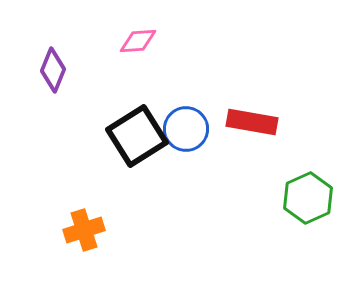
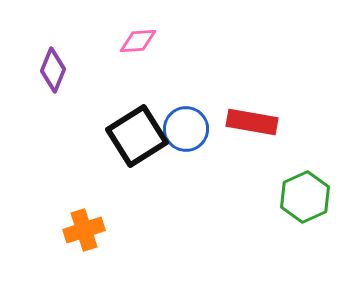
green hexagon: moved 3 px left, 1 px up
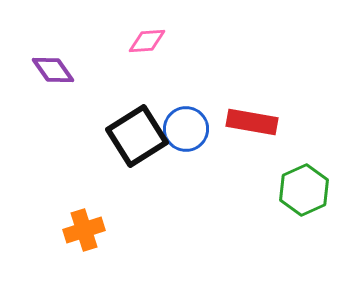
pink diamond: moved 9 px right
purple diamond: rotated 57 degrees counterclockwise
green hexagon: moved 1 px left, 7 px up
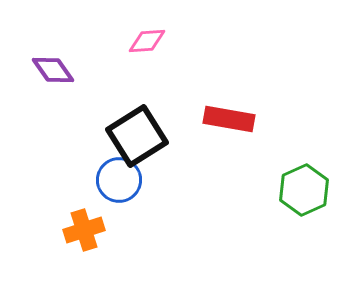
red rectangle: moved 23 px left, 3 px up
blue circle: moved 67 px left, 51 px down
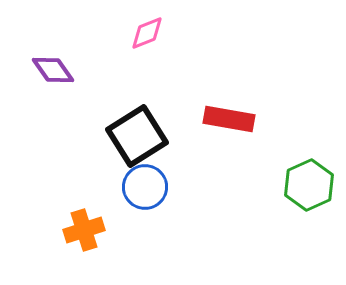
pink diamond: moved 8 px up; rotated 18 degrees counterclockwise
blue circle: moved 26 px right, 7 px down
green hexagon: moved 5 px right, 5 px up
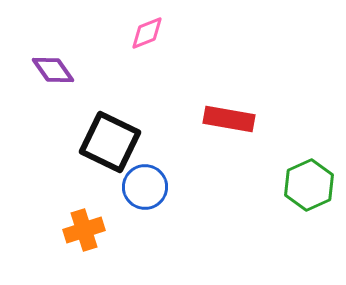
black square: moved 27 px left, 6 px down; rotated 32 degrees counterclockwise
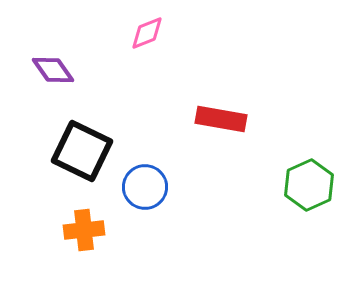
red rectangle: moved 8 px left
black square: moved 28 px left, 9 px down
orange cross: rotated 12 degrees clockwise
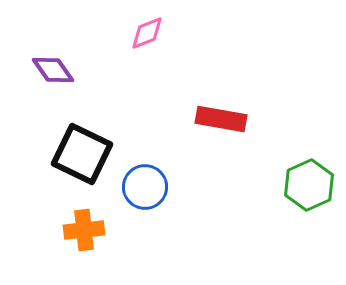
black square: moved 3 px down
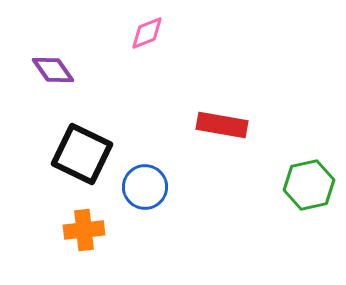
red rectangle: moved 1 px right, 6 px down
green hexagon: rotated 12 degrees clockwise
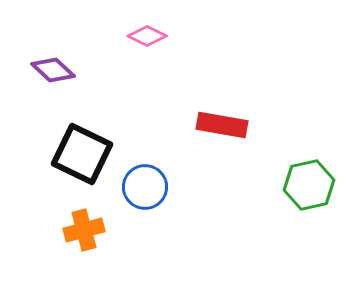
pink diamond: moved 3 px down; rotated 48 degrees clockwise
purple diamond: rotated 12 degrees counterclockwise
orange cross: rotated 9 degrees counterclockwise
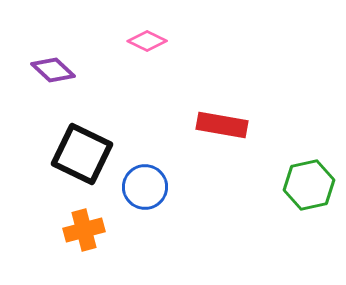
pink diamond: moved 5 px down
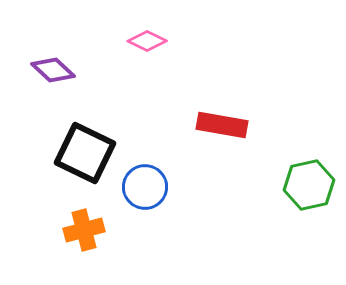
black square: moved 3 px right, 1 px up
